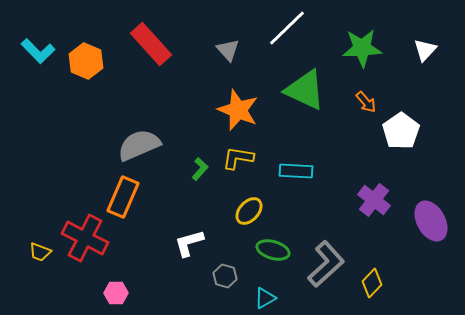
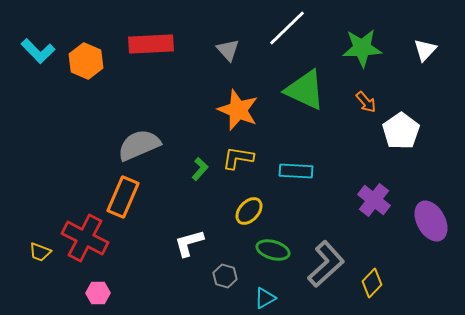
red rectangle: rotated 51 degrees counterclockwise
pink hexagon: moved 18 px left
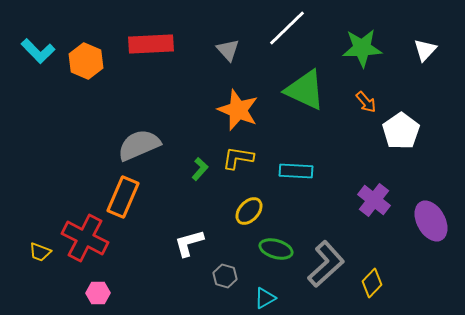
green ellipse: moved 3 px right, 1 px up
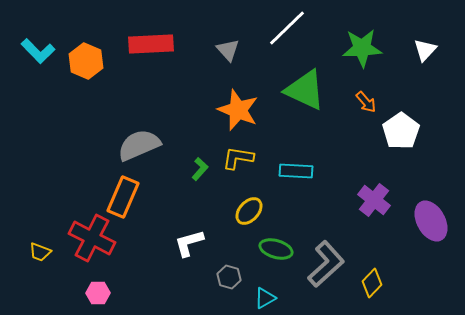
red cross: moved 7 px right
gray hexagon: moved 4 px right, 1 px down
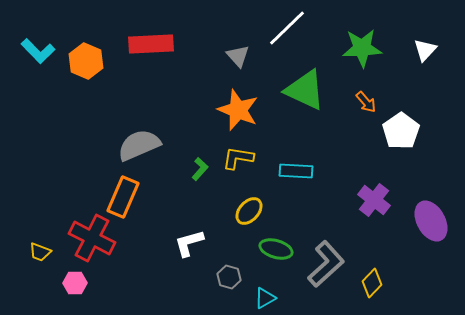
gray triangle: moved 10 px right, 6 px down
pink hexagon: moved 23 px left, 10 px up
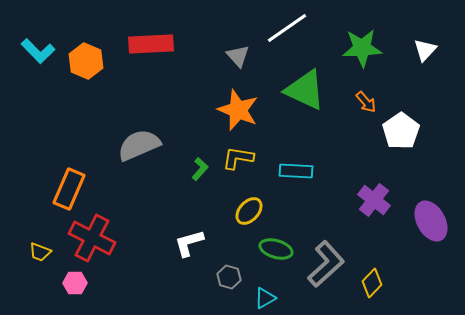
white line: rotated 9 degrees clockwise
orange rectangle: moved 54 px left, 8 px up
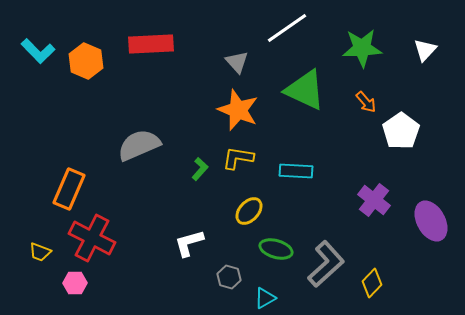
gray triangle: moved 1 px left, 6 px down
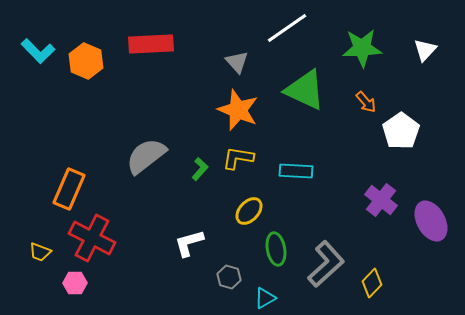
gray semicircle: moved 7 px right, 11 px down; rotated 15 degrees counterclockwise
purple cross: moved 7 px right
green ellipse: rotated 64 degrees clockwise
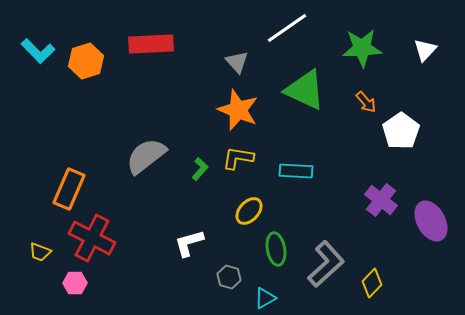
orange hexagon: rotated 20 degrees clockwise
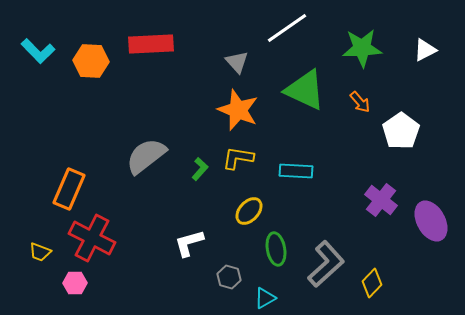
white triangle: rotated 20 degrees clockwise
orange hexagon: moved 5 px right; rotated 20 degrees clockwise
orange arrow: moved 6 px left
